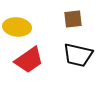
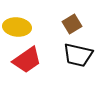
brown square: moved 1 px left, 5 px down; rotated 24 degrees counterclockwise
red trapezoid: moved 2 px left
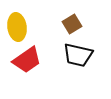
yellow ellipse: rotated 76 degrees clockwise
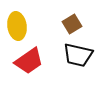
yellow ellipse: moved 1 px up
red trapezoid: moved 2 px right, 1 px down
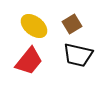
yellow ellipse: moved 17 px right; rotated 44 degrees counterclockwise
red trapezoid: rotated 16 degrees counterclockwise
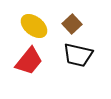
brown square: rotated 12 degrees counterclockwise
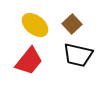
yellow ellipse: moved 1 px right, 1 px up
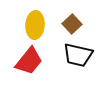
yellow ellipse: rotated 56 degrees clockwise
